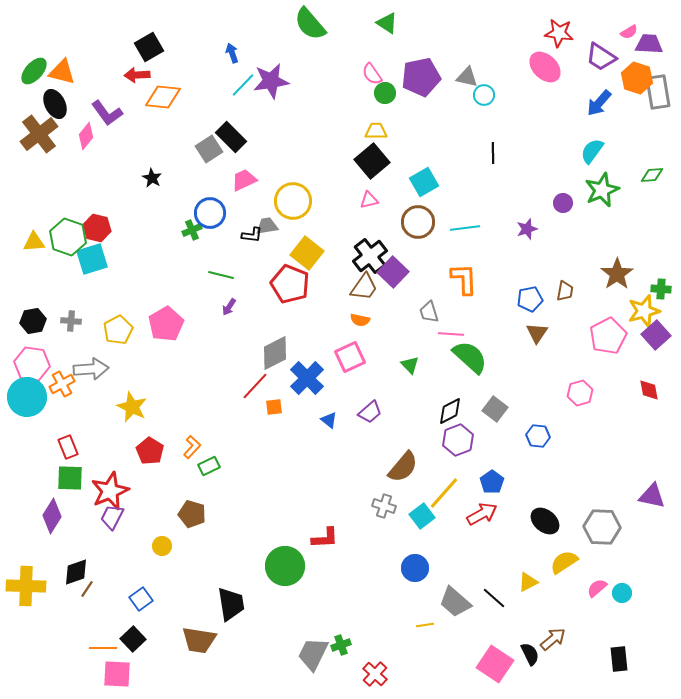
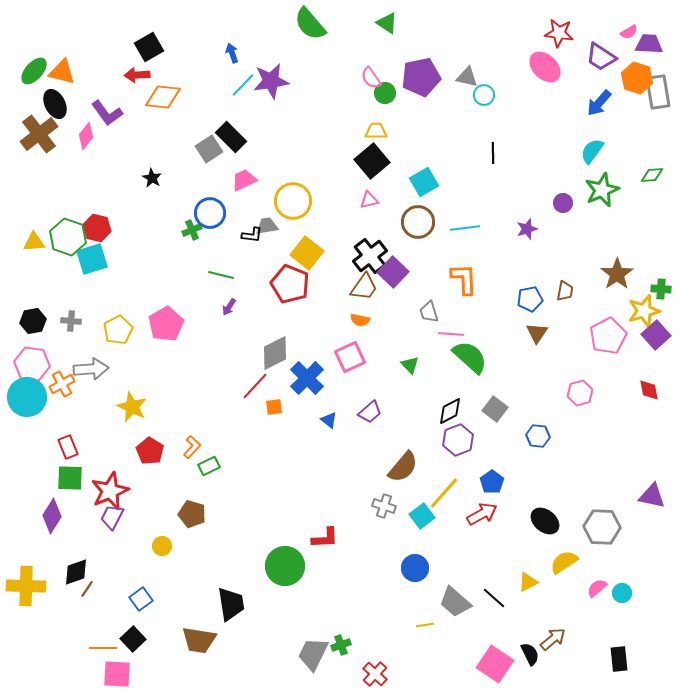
pink semicircle at (372, 74): moved 1 px left, 4 px down
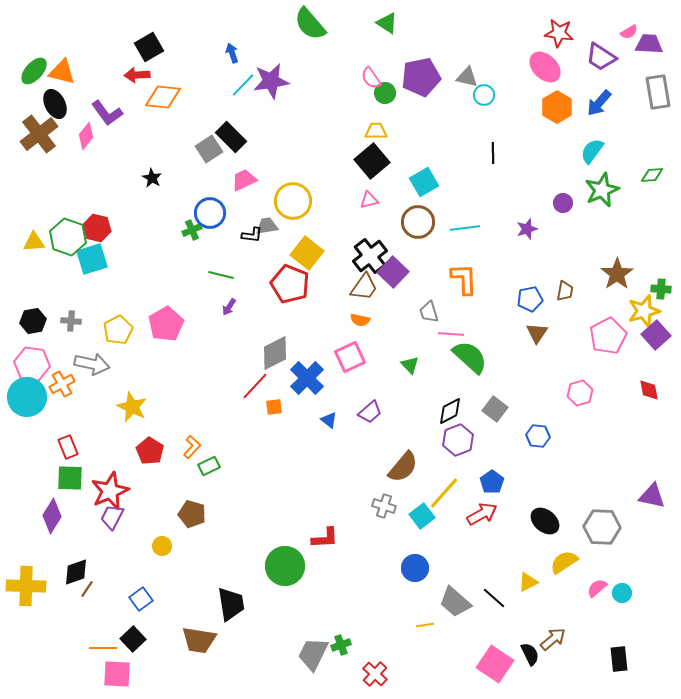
orange hexagon at (637, 78): moved 80 px left, 29 px down; rotated 12 degrees clockwise
gray arrow at (91, 369): moved 1 px right, 5 px up; rotated 16 degrees clockwise
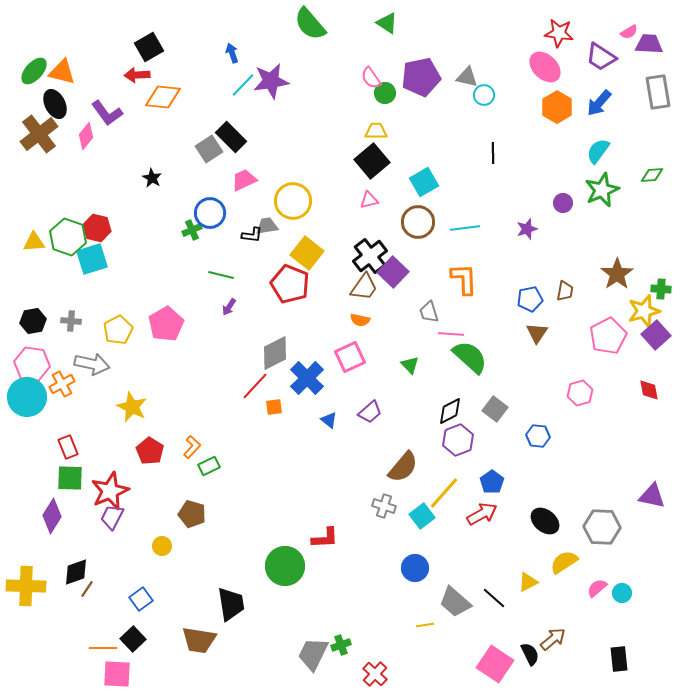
cyan semicircle at (592, 151): moved 6 px right
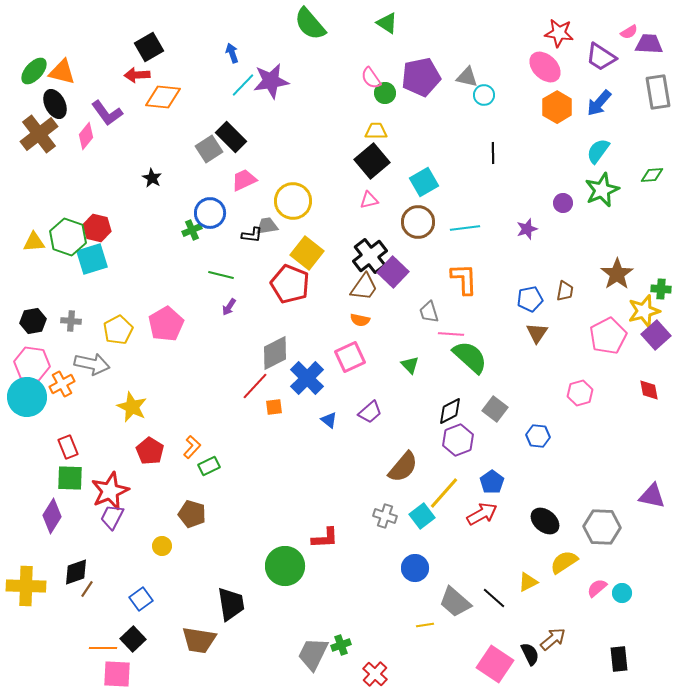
gray cross at (384, 506): moved 1 px right, 10 px down
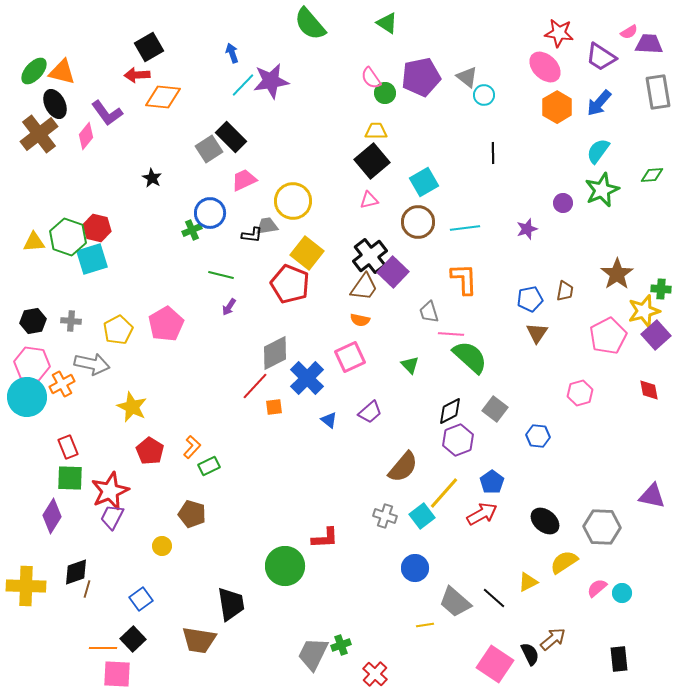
gray triangle at (467, 77): rotated 25 degrees clockwise
brown line at (87, 589): rotated 18 degrees counterclockwise
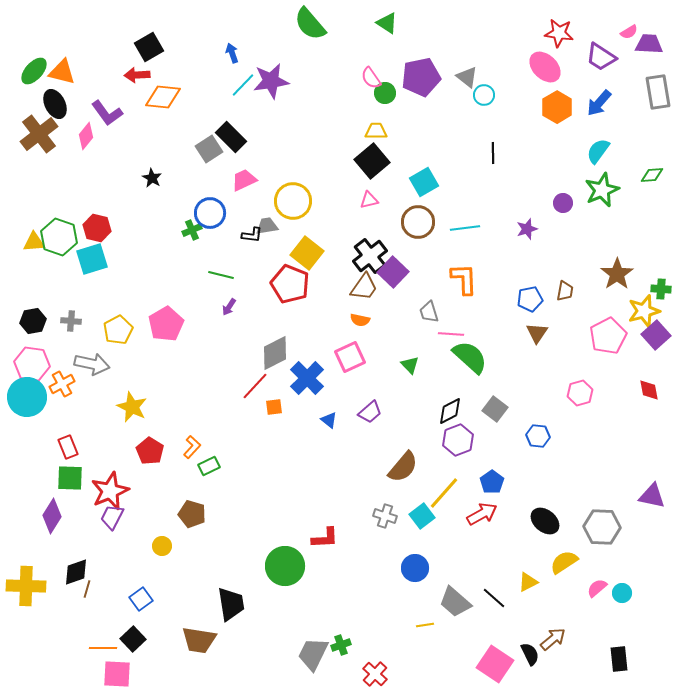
green hexagon at (68, 237): moved 9 px left
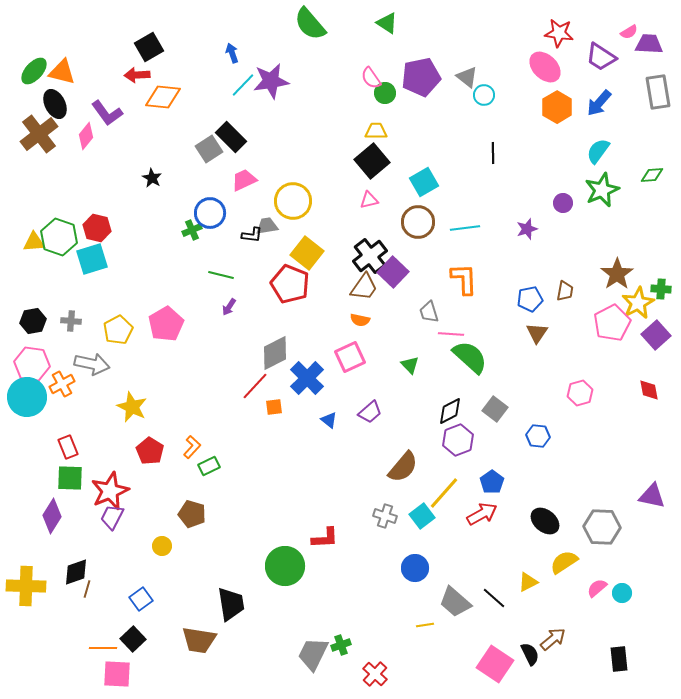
yellow star at (644, 311): moved 6 px left, 8 px up; rotated 12 degrees counterclockwise
pink pentagon at (608, 336): moved 4 px right, 13 px up
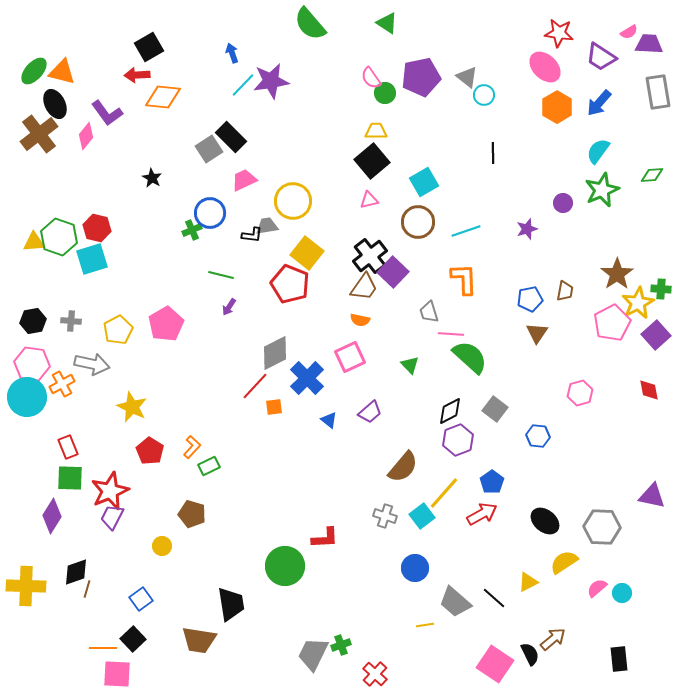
cyan line at (465, 228): moved 1 px right, 3 px down; rotated 12 degrees counterclockwise
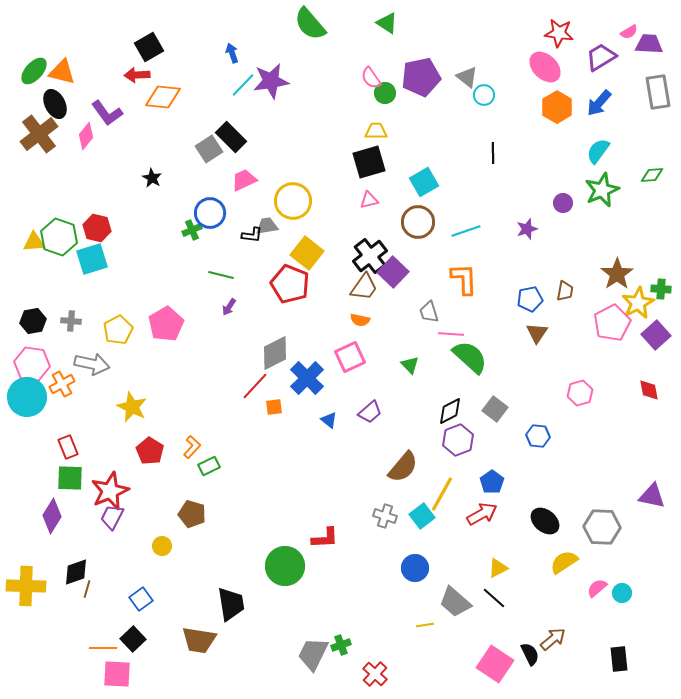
purple trapezoid at (601, 57): rotated 116 degrees clockwise
black square at (372, 161): moved 3 px left, 1 px down; rotated 24 degrees clockwise
yellow line at (444, 493): moved 2 px left, 1 px down; rotated 12 degrees counterclockwise
yellow triangle at (528, 582): moved 30 px left, 14 px up
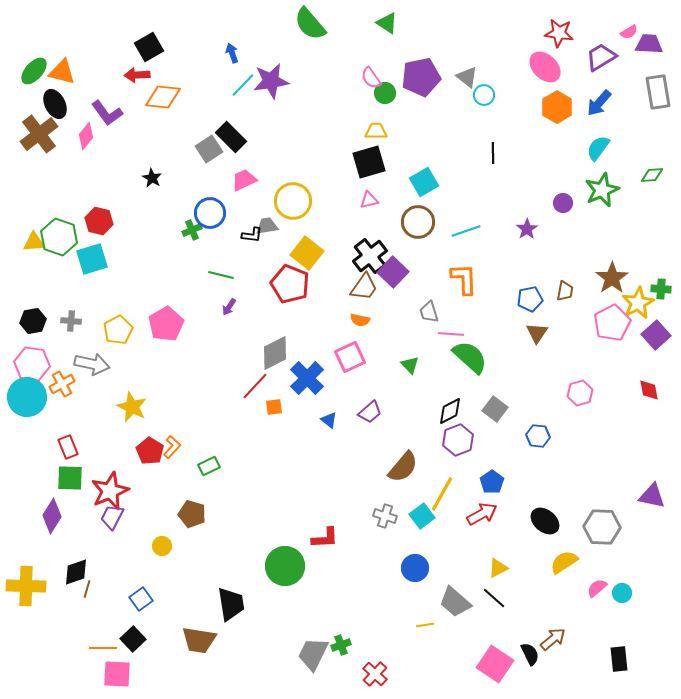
cyan semicircle at (598, 151): moved 3 px up
red hexagon at (97, 228): moved 2 px right, 7 px up
purple star at (527, 229): rotated 15 degrees counterclockwise
brown star at (617, 274): moved 5 px left, 4 px down
orange L-shape at (192, 447): moved 20 px left
